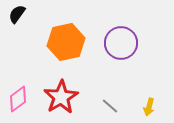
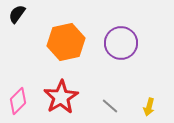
pink diamond: moved 2 px down; rotated 8 degrees counterclockwise
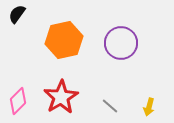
orange hexagon: moved 2 px left, 2 px up
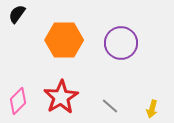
orange hexagon: rotated 12 degrees clockwise
yellow arrow: moved 3 px right, 2 px down
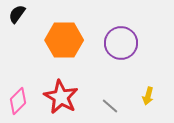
red star: rotated 12 degrees counterclockwise
yellow arrow: moved 4 px left, 13 px up
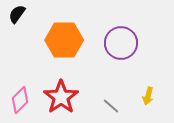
red star: rotated 8 degrees clockwise
pink diamond: moved 2 px right, 1 px up
gray line: moved 1 px right
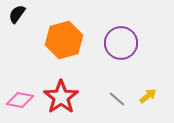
orange hexagon: rotated 15 degrees counterclockwise
yellow arrow: rotated 144 degrees counterclockwise
pink diamond: rotated 56 degrees clockwise
gray line: moved 6 px right, 7 px up
